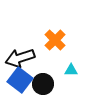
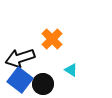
orange cross: moved 3 px left, 1 px up
cyan triangle: rotated 32 degrees clockwise
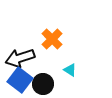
cyan triangle: moved 1 px left
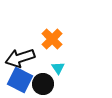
cyan triangle: moved 12 px left, 2 px up; rotated 24 degrees clockwise
blue square: rotated 10 degrees counterclockwise
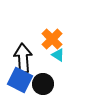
black arrow: moved 3 px right; rotated 104 degrees clockwise
cyan triangle: moved 13 px up; rotated 24 degrees counterclockwise
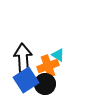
orange cross: moved 4 px left, 27 px down; rotated 25 degrees clockwise
blue square: moved 6 px right; rotated 30 degrees clockwise
black circle: moved 2 px right
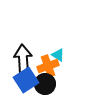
black arrow: moved 1 px down
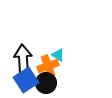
black circle: moved 1 px right, 1 px up
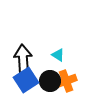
orange cross: moved 18 px right, 15 px down
black circle: moved 4 px right, 2 px up
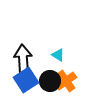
orange cross: rotated 15 degrees counterclockwise
